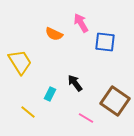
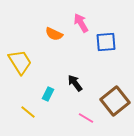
blue square: moved 1 px right; rotated 10 degrees counterclockwise
cyan rectangle: moved 2 px left
brown square: rotated 16 degrees clockwise
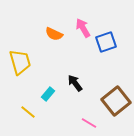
pink arrow: moved 2 px right, 5 px down
blue square: rotated 15 degrees counterclockwise
yellow trapezoid: rotated 16 degrees clockwise
cyan rectangle: rotated 16 degrees clockwise
brown square: moved 1 px right
pink line: moved 3 px right, 5 px down
